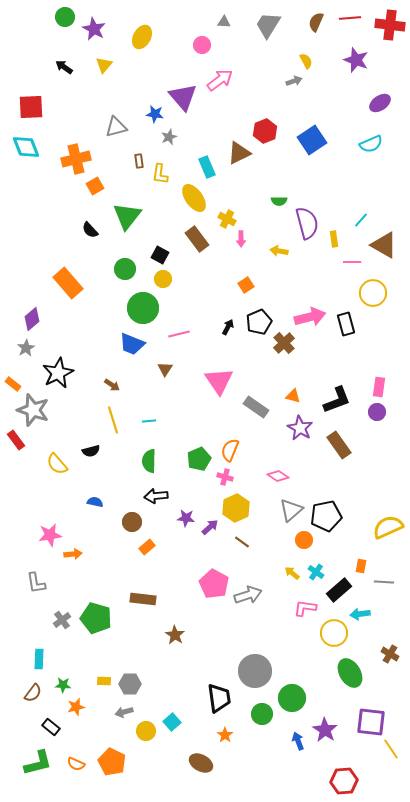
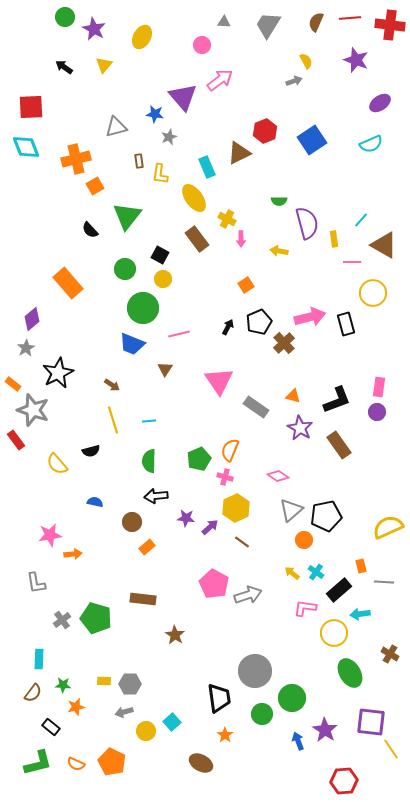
orange rectangle at (361, 566): rotated 24 degrees counterclockwise
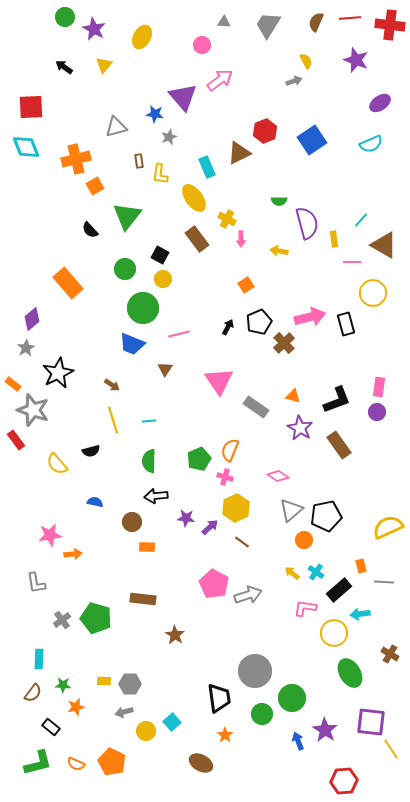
orange rectangle at (147, 547): rotated 42 degrees clockwise
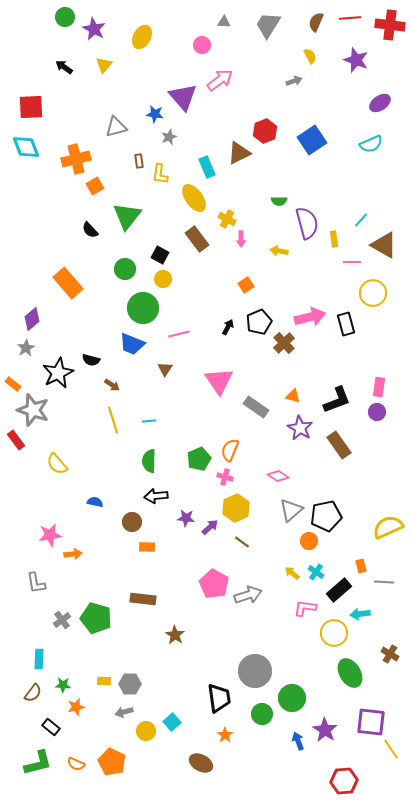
yellow semicircle at (306, 61): moved 4 px right, 5 px up
black semicircle at (91, 451): moved 91 px up; rotated 30 degrees clockwise
orange circle at (304, 540): moved 5 px right, 1 px down
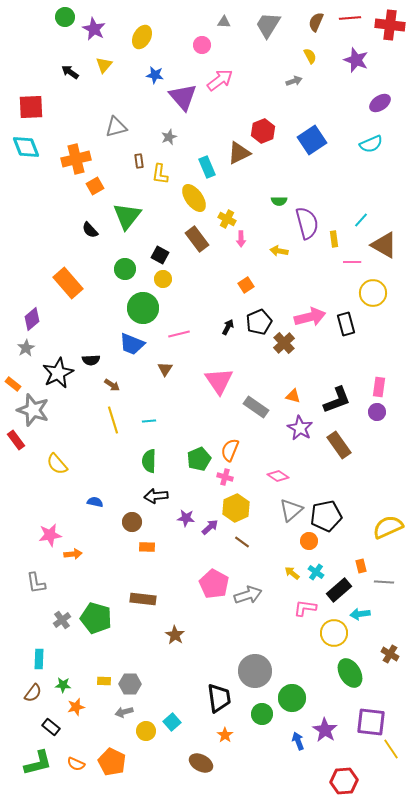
black arrow at (64, 67): moved 6 px right, 5 px down
blue star at (155, 114): moved 39 px up
red hexagon at (265, 131): moved 2 px left
black semicircle at (91, 360): rotated 18 degrees counterclockwise
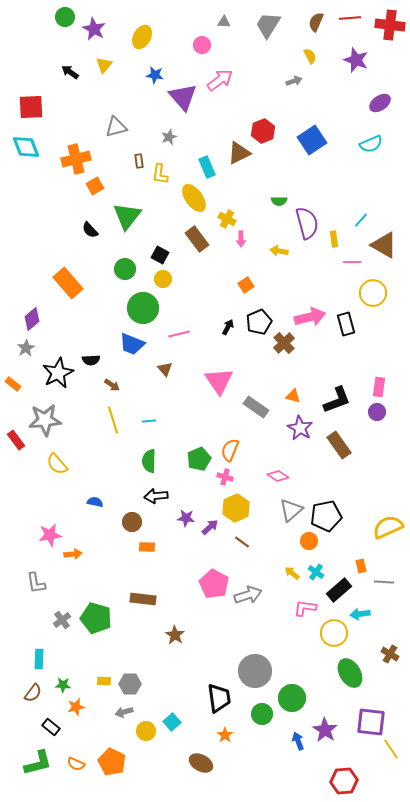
brown triangle at (165, 369): rotated 14 degrees counterclockwise
gray star at (33, 410): moved 12 px right, 10 px down; rotated 24 degrees counterclockwise
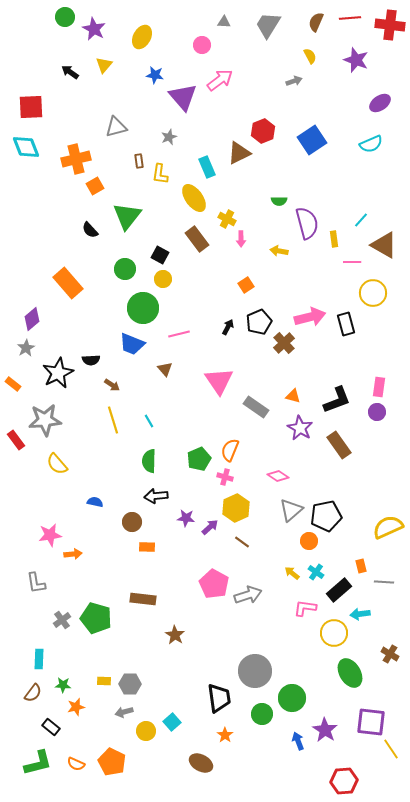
cyan line at (149, 421): rotated 64 degrees clockwise
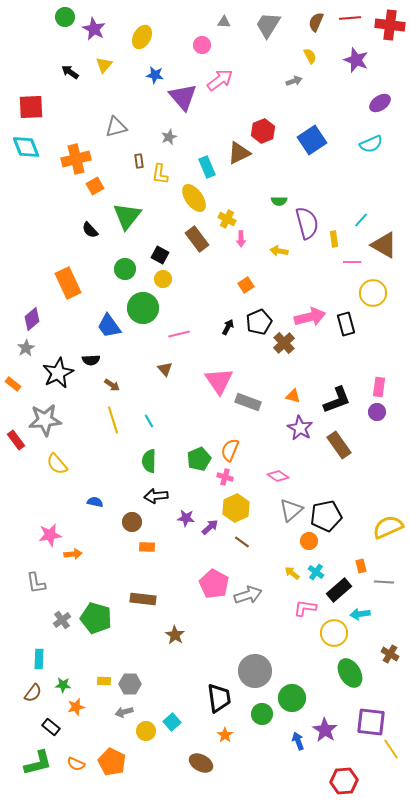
orange rectangle at (68, 283): rotated 16 degrees clockwise
blue trapezoid at (132, 344): moved 23 px left, 18 px up; rotated 32 degrees clockwise
gray rectangle at (256, 407): moved 8 px left, 5 px up; rotated 15 degrees counterclockwise
